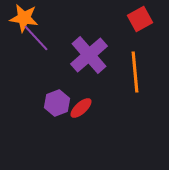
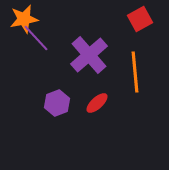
orange star: moved 1 px down; rotated 20 degrees counterclockwise
red ellipse: moved 16 px right, 5 px up
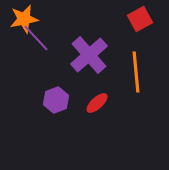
orange line: moved 1 px right
purple hexagon: moved 1 px left, 3 px up
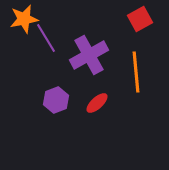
purple line: moved 10 px right; rotated 12 degrees clockwise
purple cross: rotated 12 degrees clockwise
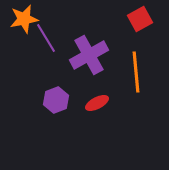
red ellipse: rotated 15 degrees clockwise
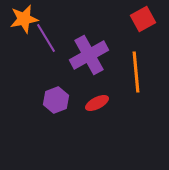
red square: moved 3 px right
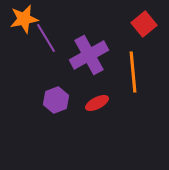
red square: moved 1 px right, 5 px down; rotated 10 degrees counterclockwise
orange line: moved 3 px left
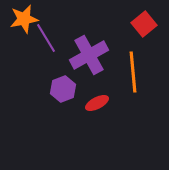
purple hexagon: moved 7 px right, 11 px up
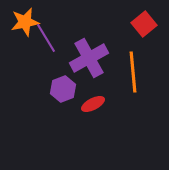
orange star: moved 1 px right, 3 px down
purple cross: moved 3 px down
red ellipse: moved 4 px left, 1 px down
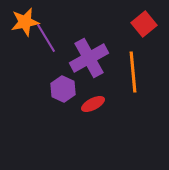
purple hexagon: rotated 15 degrees counterclockwise
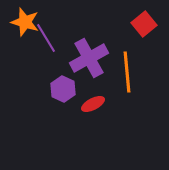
orange star: rotated 28 degrees clockwise
orange line: moved 6 px left
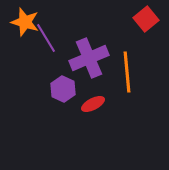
red square: moved 2 px right, 5 px up
purple cross: rotated 6 degrees clockwise
